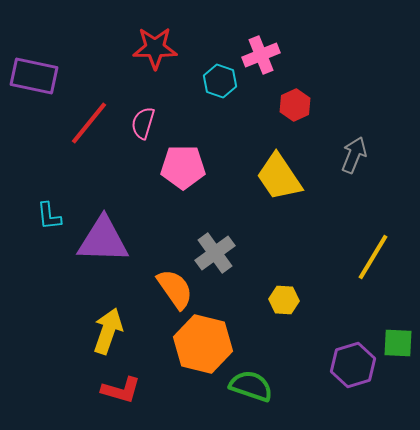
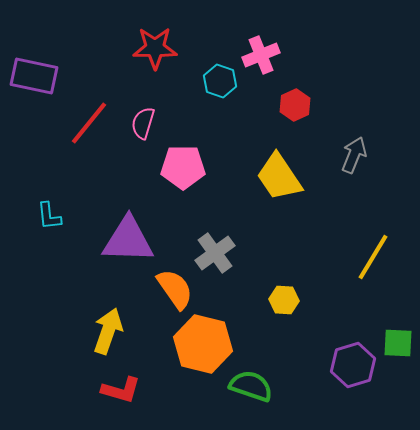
purple triangle: moved 25 px right
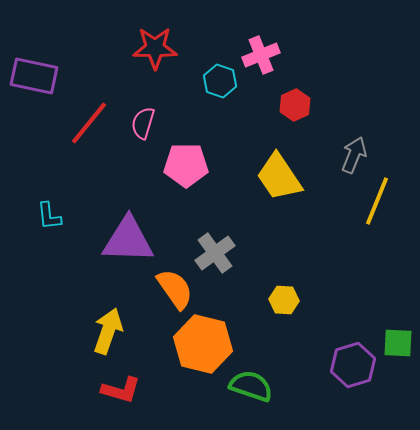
pink pentagon: moved 3 px right, 2 px up
yellow line: moved 4 px right, 56 px up; rotated 9 degrees counterclockwise
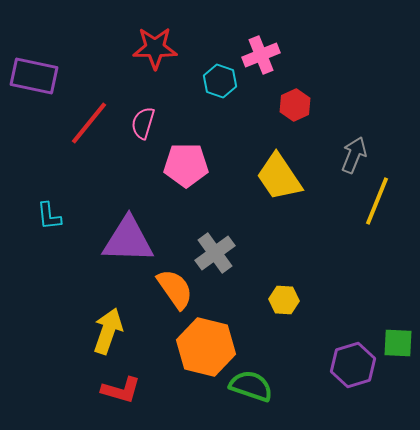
orange hexagon: moved 3 px right, 3 px down
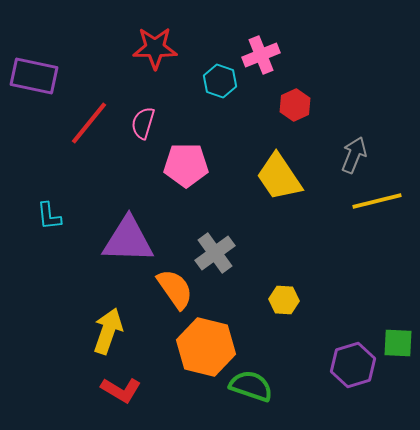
yellow line: rotated 54 degrees clockwise
red L-shape: rotated 15 degrees clockwise
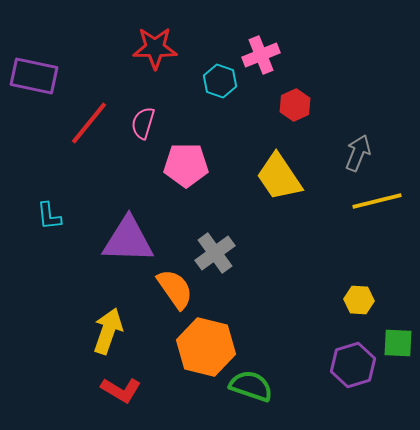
gray arrow: moved 4 px right, 2 px up
yellow hexagon: moved 75 px right
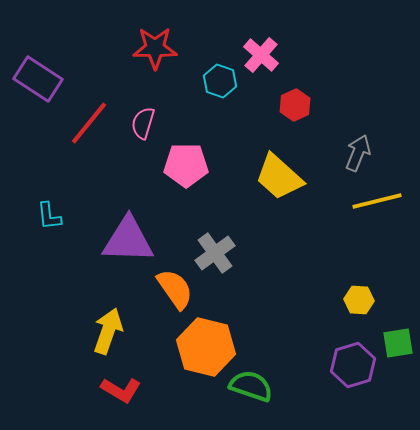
pink cross: rotated 27 degrees counterclockwise
purple rectangle: moved 4 px right, 3 px down; rotated 21 degrees clockwise
yellow trapezoid: rotated 14 degrees counterclockwise
green square: rotated 12 degrees counterclockwise
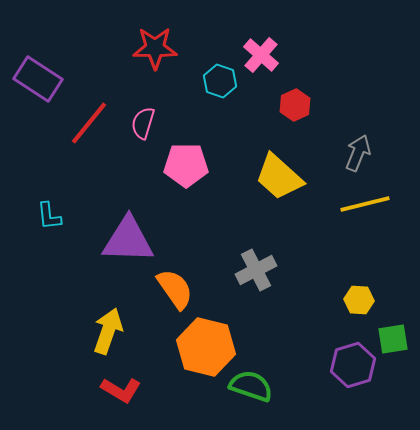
yellow line: moved 12 px left, 3 px down
gray cross: moved 41 px right, 17 px down; rotated 9 degrees clockwise
green square: moved 5 px left, 4 px up
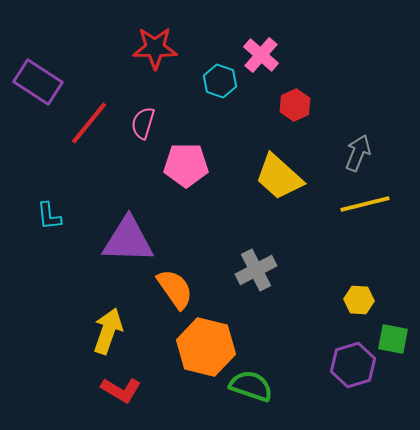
purple rectangle: moved 3 px down
green square: rotated 20 degrees clockwise
